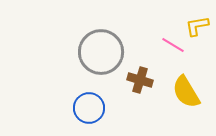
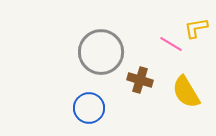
yellow L-shape: moved 1 px left, 2 px down
pink line: moved 2 px left, 1 px up
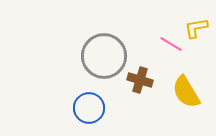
gray circle: moved 3 px right, 4 px down
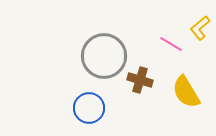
yellow L-shape: moved 4 px right; rotated 30 degrees counterclockwise
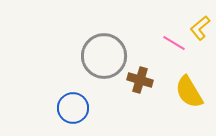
pink line: moved 3 px right, 1 px up
yellow semicircle: moved 3 px right
blue circle: moved 16 px left
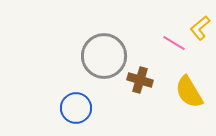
blue circle: moved 3 px right
